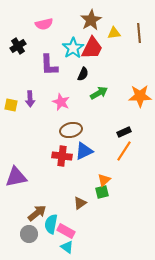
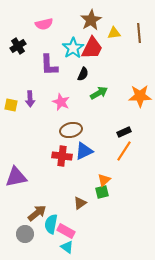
gray circle: moved 4 px left
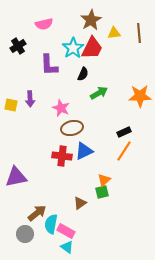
pink star: moved 6 px down
brown ellipse: moved 1 px right, 2 px up
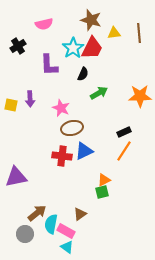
brown star: rotated 25 degrees counterclockwise
orange triangle: rotated 16 degrees clockwise
brown triangle: moved 11 px down
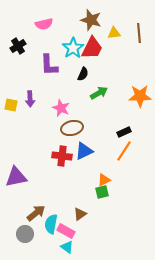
brown arrow: moved 1 px left
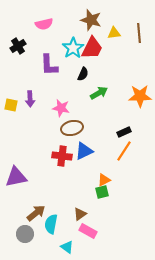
pink star: rotated 12 degrees counterclockwise
pink rectangle: moved 22 px right
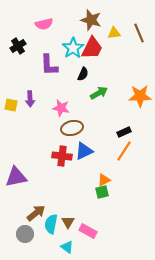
brown line: rotated 18 degrees counterclockwise
brown triangle: moved 12 px left, 8 px down; rotated 24 degrees counterclockwise
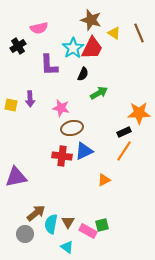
pink semicircle: moved 5 px left, 4 px down
yellow triangle: rotated 40 degrees clockwise
orange star: moved 1 px left, 17 px down
green square: moved 33 px down
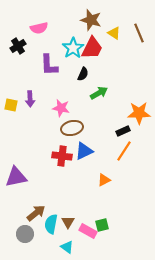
black rectangle: moved 1 px left, 1 px up
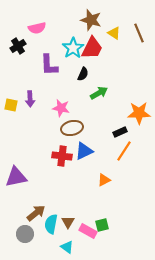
pink semicircle: moved 2 px left
black rectangle: moved 3 px left, 1 px down
